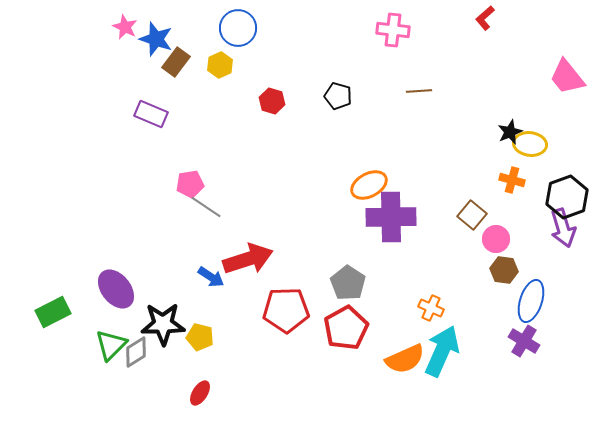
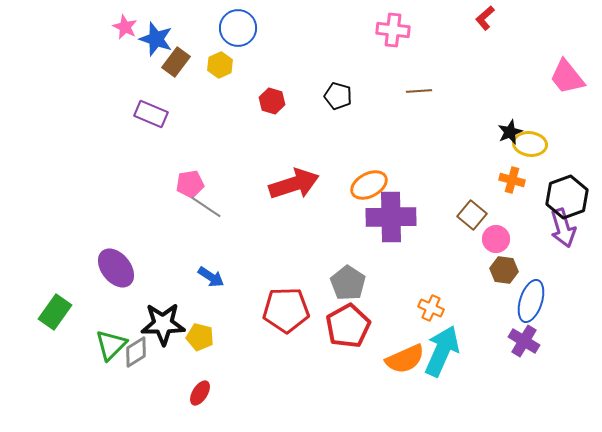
red arrow at (248, 259): moved 46 px right, 75 px up
purple ellipse at (116, 289): moved 21 px up
green rectangle at (53, 312): moved 2 px right; rotated 28 degrees counterclockwise
red pentagon at (346, 328): moved 2 px right, 2 px up
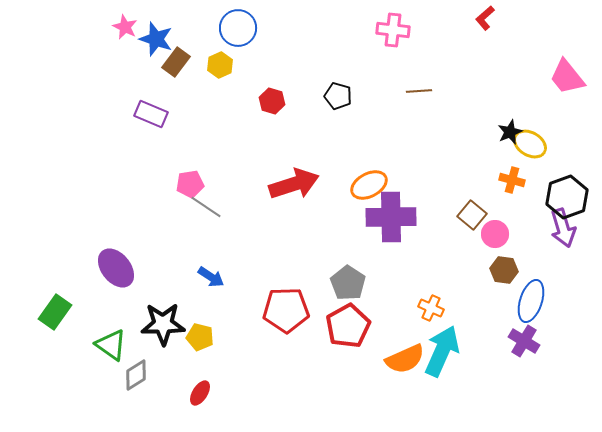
yellow ellipse at (530, 144): rotated 24 degrees clockwise
pink circle at (496, 239): moved 1 px left, 5 px up
green triangle at (111, 345): rotated 40 degrees counterclockwise
gray diamond at (136, 352): moved 23 px down
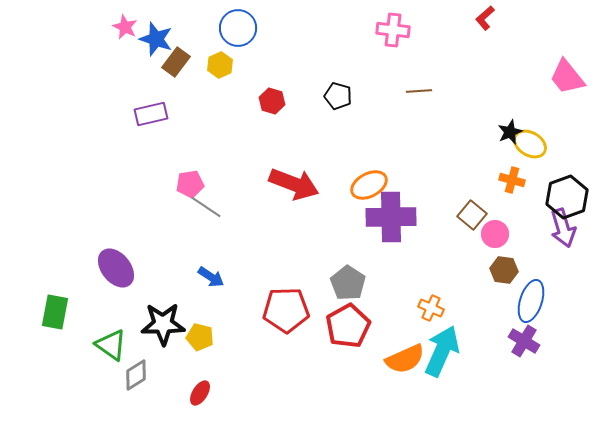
purple rectangle at (151, 114): rotated 36 degrees counterclockwise
red arrow at (294, 184): rotated 39 degrees clockwise
green rectangle at (55, 312): rotated 24 degrees counterclockwise
